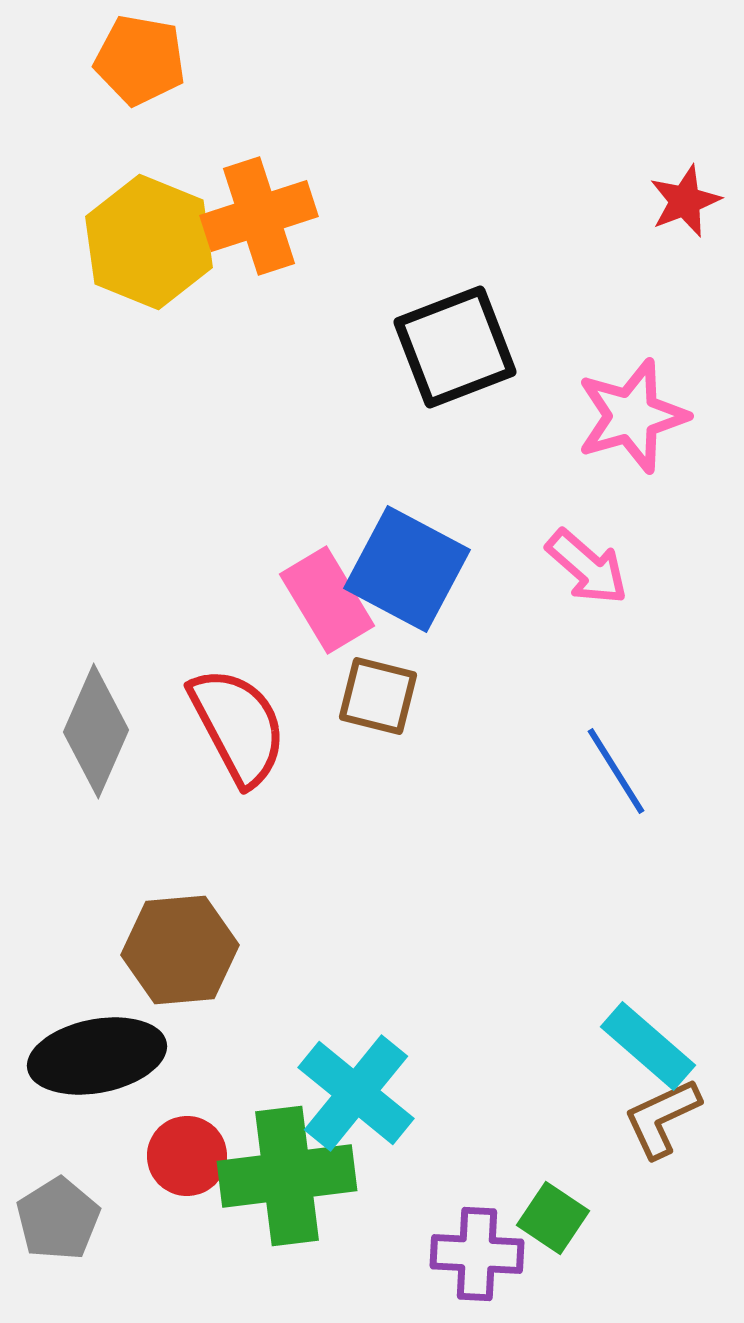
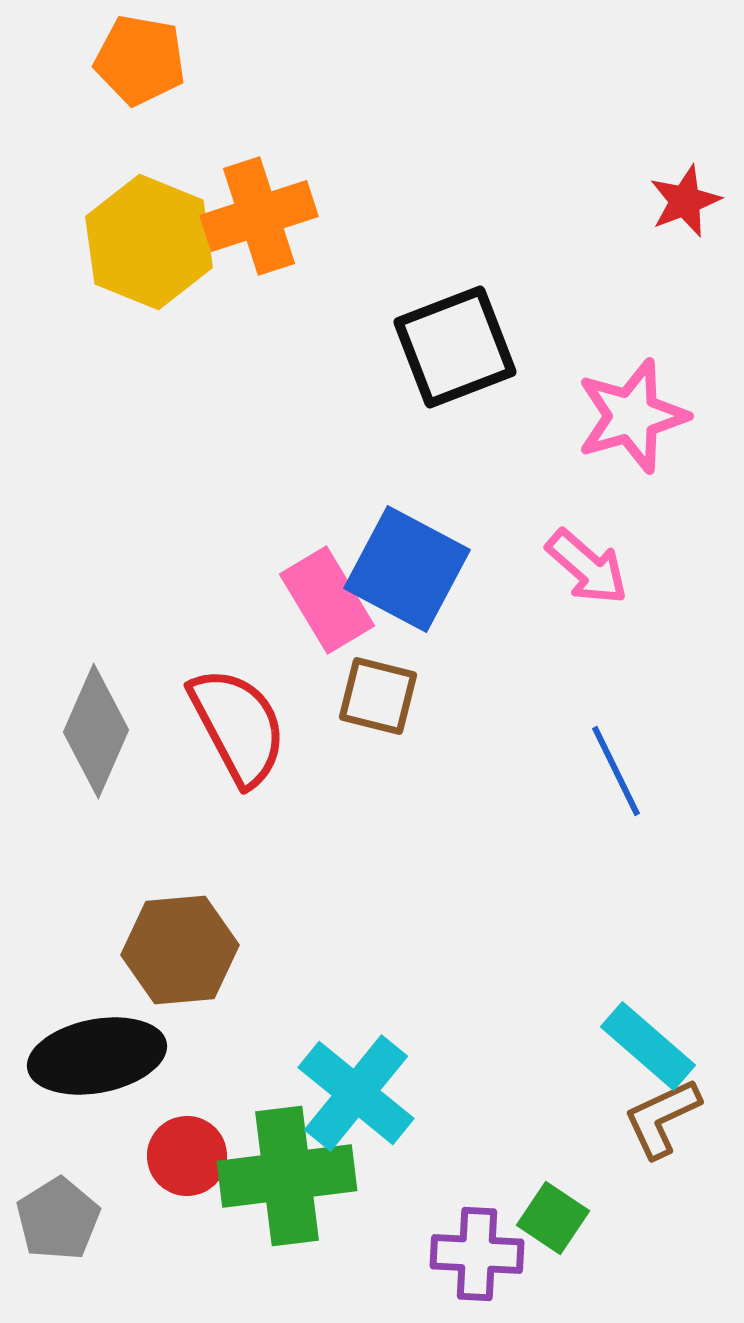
blue line: rotated 6 degrees clockwise
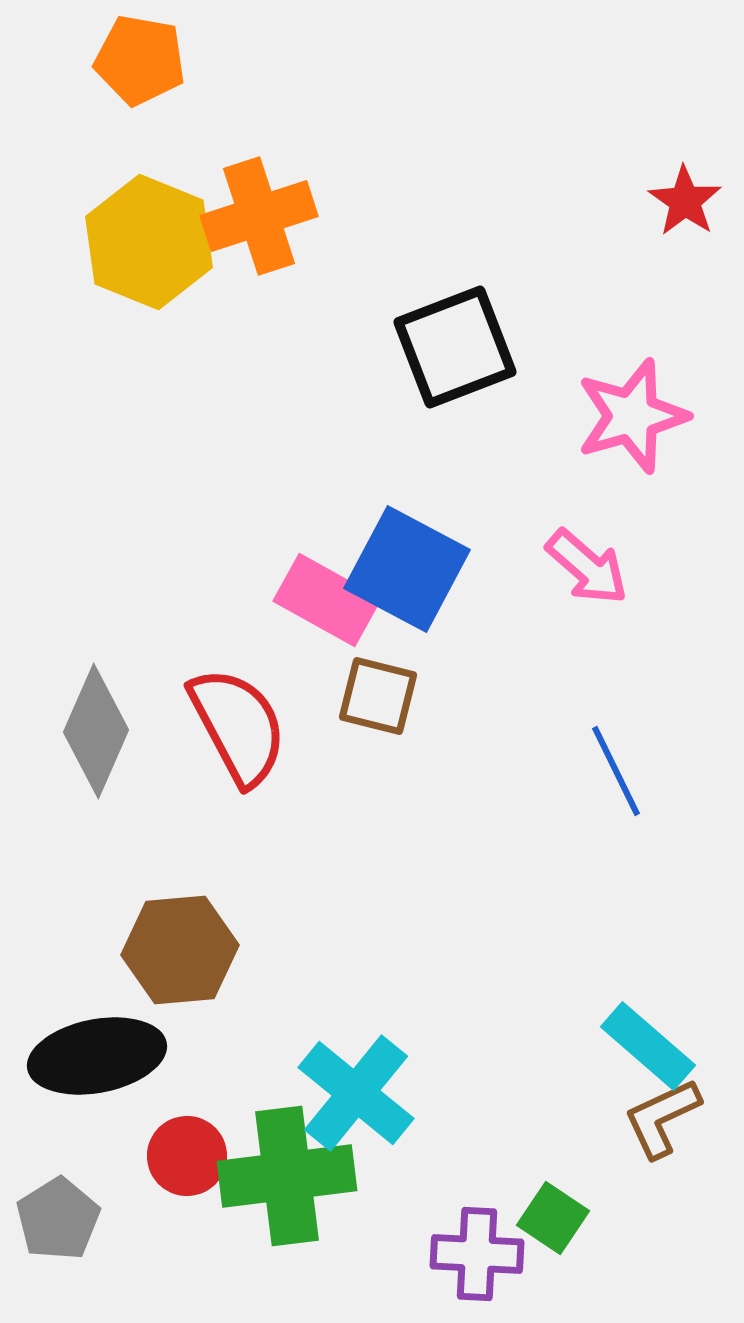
red star: rotated 16 degrees counterclockwise
pink rectangle: rotated 30 degrees counterclockwise
